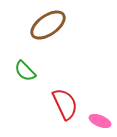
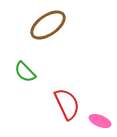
green semicircle: moved 1 px down
red semicircle: moved 2 px right
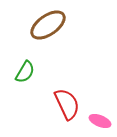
green semicircle: rotated 105 degrees counterclockwise
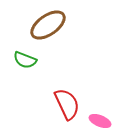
green semicircle: moved 12 px up; rotated 80 degrees clockwise
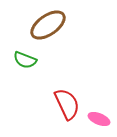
pink ellipse: moved 1 px left, 2 px up
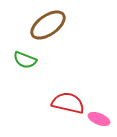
red semicircle: moved 1 px right, 1 px up; rotated 52 degrees counterclockwise
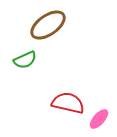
green semicircle: rotated 45 degrees counterclockwise
pink ellipse: rotated 70 degrees counterclockwise
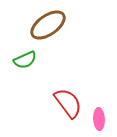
red semicircle: rotated 40 degrees clockwise
pink ellipse: rotated 45 degrees counterclockwise
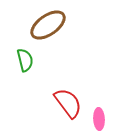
green semicircle: rotated 80 degrees counterclockwise
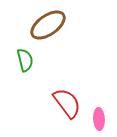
red semicircle: moved 1 px left
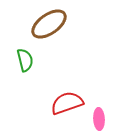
brown ellipse: moved 1 px right, 1 px up
red semicircle: rotated 72 degrees counterclockwise
